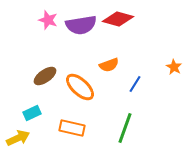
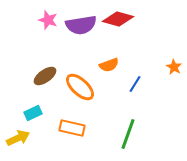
cyan rectangle: moved 1 px right
green line: moved 3 px right, 6 px down
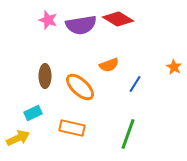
red diamond: rotated 16 degrees clockwise
brown ellipse: rotated 55 degrees counterclockwise
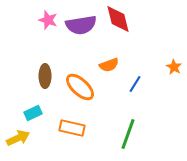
red diamond: rotated 44 degrees clockwise
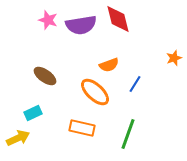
orange star: moved 9 px up; rotated 21 degrees clockwise
brown ellipse: rotated 55 degrees counterclockwise
orange ellipse: moved 15 px right, 5 px down
orange rectangle: moved 10 px right
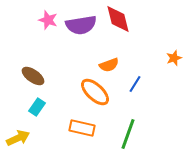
brown ellipse: moved 12 px left
cyan rectangle: moved 4 px right, 6 px up; rotated 30 degrees counterclockwise
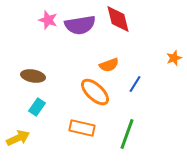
purple semicircle: moved 1 px left
brown ellipse: rotated 25 degrees counterclockwise
green line: moved 1 px left
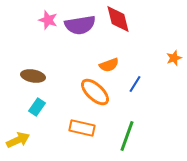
green line: moved 2 px down
yellow arrow: moved 2 px down
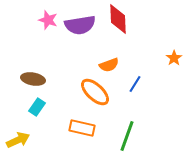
red diamond: rotated 12 degrees clockwise
orange star: rotated 14 degrees counterclockwise
brown ellipse: moved 3 px down
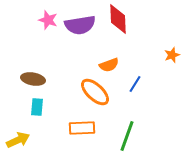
orange star: moved 2 px left, 3 px up; rotated 14 degrees clockwise
cyan rectangle: rotated 30 degrees counterclockwise
orange rectangle: rotated 15 degrees counterclockwise
